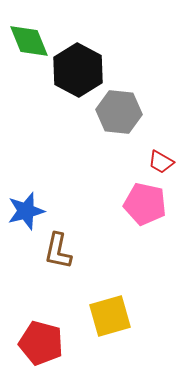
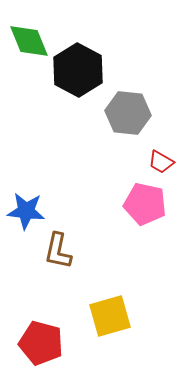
gray hexagon: moved 9 px right, 1 px down
blue star: rotated 21 degrees clockwise
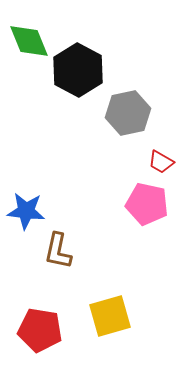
gray hexagon: rotated 18 degrees counterclockwise
pink pentagon: moved 2 px right
red pentagon: moved 1 px left, 13 px up; rotated 6 degrees counterclockwise
